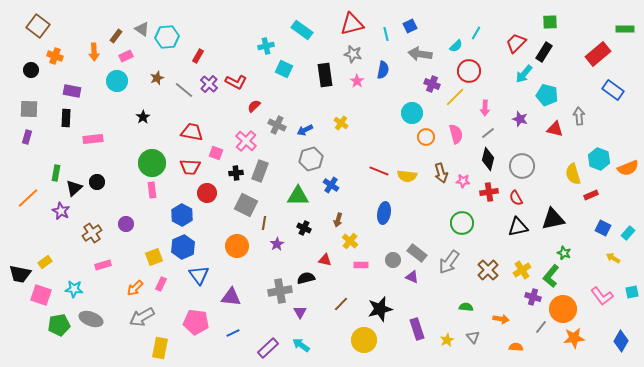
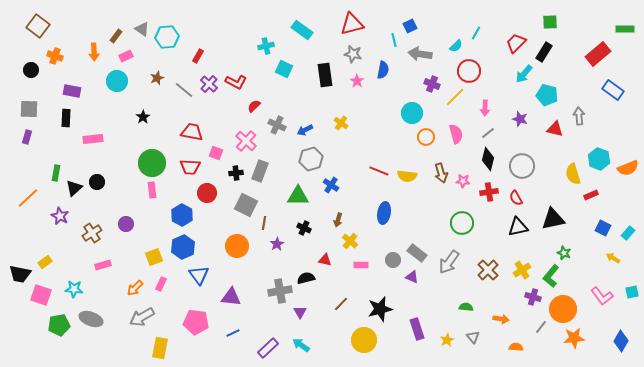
cyan line at (386, 34): moved 8 px right, 6 px down
purple star at (61, 211): moved 1 px left, 5 px down
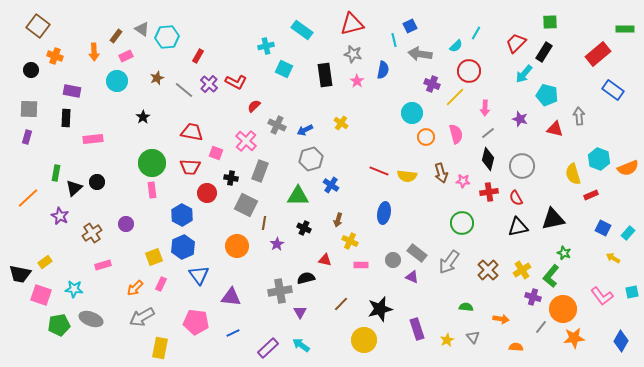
black cross at (236, 173): moved 5 px left, 5 px down; rotated 16 degrees clockwise
yellow cross at (350, 241): rotated 14 degrees counterclockwise
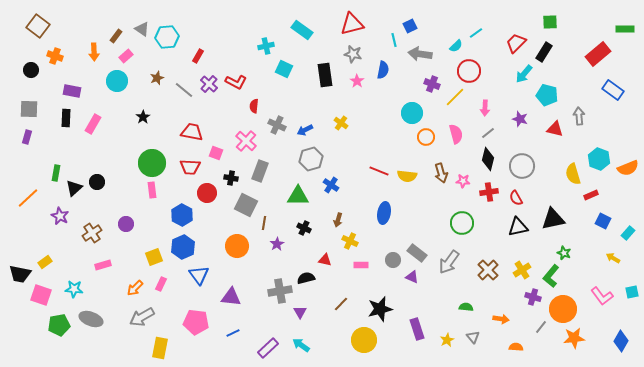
cyan line at (476, 33): rotated 24 degrees clockwise
pink rectangle at (126, 56): rotated 16 degrees counterclockwise
red semicircle at (254, 106): rotated 40 degrees counterclockwise
pink rectangle at (93, 139): moved 15 px up; rotated 54 degrees counterclockwise
blue square at (603, 228): moved 7 px up
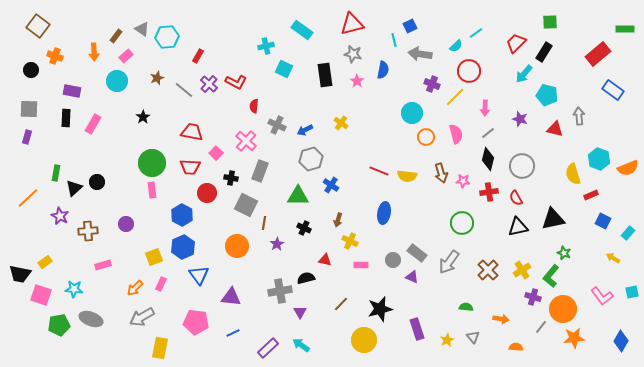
pink square at (216, 153): rotated 24 degrees clockwise
brown cross at (92, 233): moved 4 px left, 2 px up; rotated 30 degrees clockwise
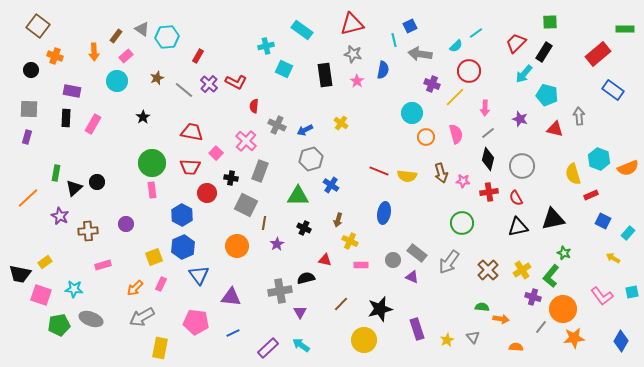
green semicircle at (466, 307): moved 16 px right
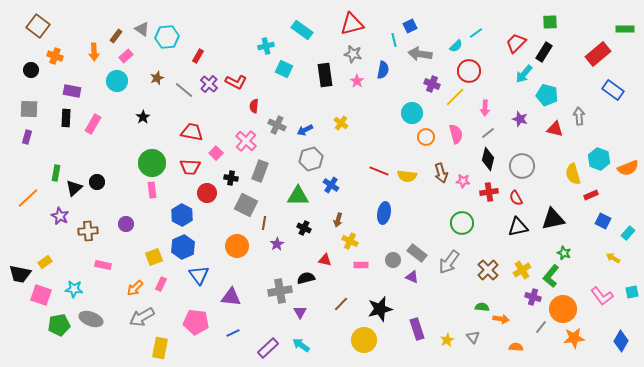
pink rectangle at (103, 265): rotated 28 degrees clockwise
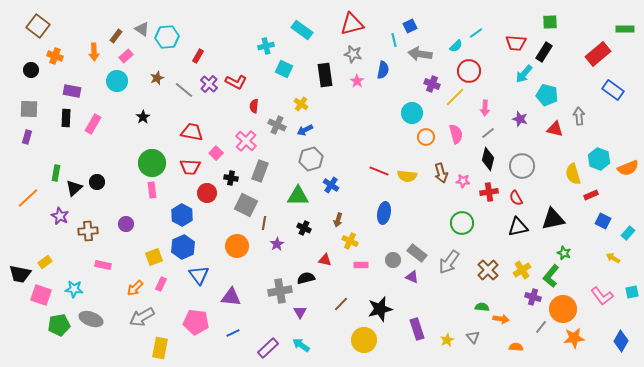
red trapezoid at (516, 43): rotated 130 degrees counterclockwise
yellow cross at (341, 123): moved 40 px left, 19 px up
